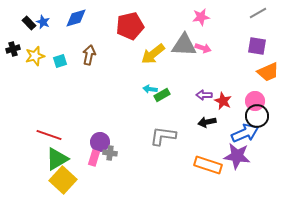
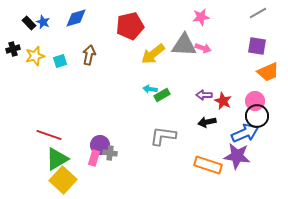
purple circle: moved 3 px down
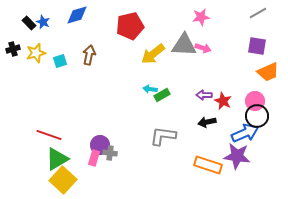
blue diamond: moved 1 px right, 3 px up
yellow star: moved 1 px right, 3 px up
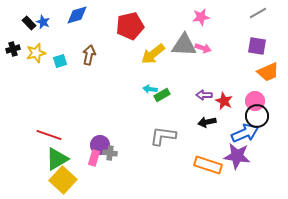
red star: moved 1 px right
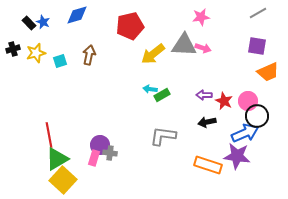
pink circle: moved 7 px left
red line: rotated 60 degrees clockwise
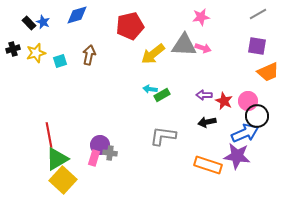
gray line: moved 1 px down
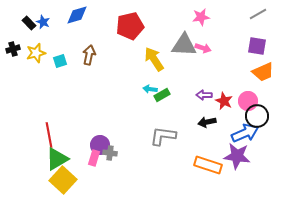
yellow arrow: moved 1 px right, 5 px down; rotated 95 degrees clockwise
orange trapezoid: moved 5 px left
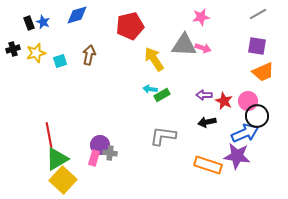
black rectangle: rotated 24 degrees clockwise
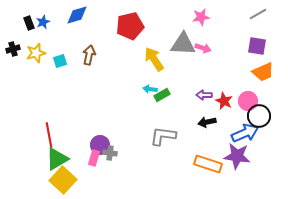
blue star: rotated 24 degrees clockwise
gray triangle: moved 1 px left, 1 px up
black circle: moved 2 px right
orange rectangle: moved 1 px up
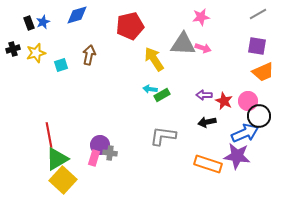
cyan square: moved 1 px right, 4 px down
